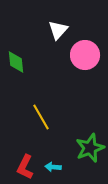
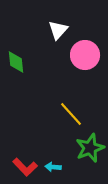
yellow line: moved 30 px right, 3 px up; rotated 12 degrees counterclockwise
red L-shape: rotated 70 degrees counterclockwise
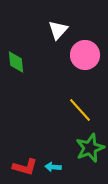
yellow line: moved 9 px right, 4 px up
red L-shape: rotated 30 degrees counterclockwise
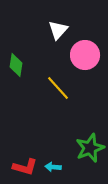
green diamond: moved 3 px down; rotated 15 degrees clockwise
yellow line: moved 22 px left, 22 px up
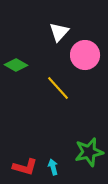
white triangle: moved 1 px right, 2 px down
green diamond: rotated 70 degrees counterclockwise
green star: moved 1 px left, 4 px down; rotated 8 degrees clockwise
cyan arrow: rotated 70 degrees clockwise
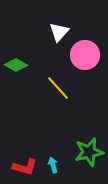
cyan arrow: moved 2 px up
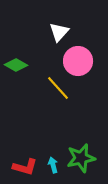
pink circle: moved 7 px left, 6 px down
green star: moved 8 px left, 6 px down
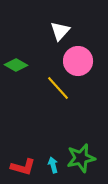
white triangle: moved 1 px right, 1 px up
red L-shape: moved 2 px left
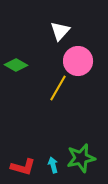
yellow line: rotated 72 degrees clockwise
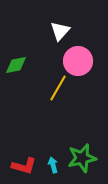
green diamond: rotated 40 degrees counterclockwise
green star: moved 1 px right
red L-shape: moved 1 px right, 1 px up
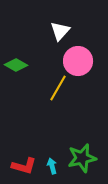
green diamond: rotated 40 degrees clockwise
cyan arrow: moved 1 px left, 1 px down
